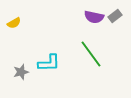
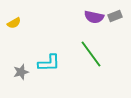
gray rectangle: rotated 16 degrees clockwise
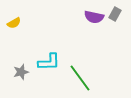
gray rectangle: moved 2 px up; rotated 40 degrees counterclockwise
green line: moved 11 px left, 24 px down
cyan L-shape: moved 1 px up
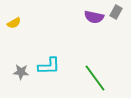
gray rectangle: moved 1 px right, 2 px up
cyan L-shape: moved 4 px down
gray star: rotated 21 degrees clockwise
green line: moved 15 px right
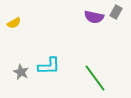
gray star: rotated 21 degrees clockwise
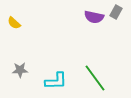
yellow semicircle: rotated 72 degrees clockwise
cyan L-shape: moved 7 px right, 15 px down
gray star: moved 1 px left, 2 px up; rotated 28 degrees counterclockwise
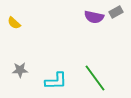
gray rectangle: rotated 32 degrees clockwise
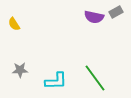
yellow semicircle: moved 1 px down; rotated 16 degrees clockwise
